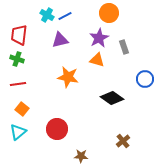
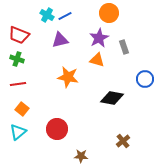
red trapezoid: rotated 75 degrees counterclockwise
black diamond: rotated 25 degrees counterclockwise
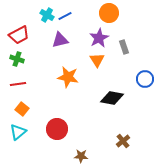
red trapezoid: rotated 50 degrees counterclockwise
orange triangle: rotated 42 degrees clockwise
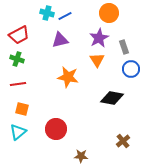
cyan cross: moved 2 px up; rotated 16 degrees counterclockwise
blue circle: moved 14 px left, 10 px up
orange square: rotated 24 degrees counterclockwise
red circle: moved 1 px left
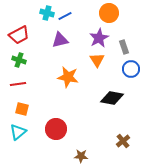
green cross: moved 2 px right, 1 px down
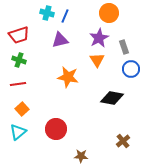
blue line: rotated 40 degrees counterclockwise
red trapezoid: rotated 10 degrees clockwise
orange square: rotated 32 degrees clockwise
